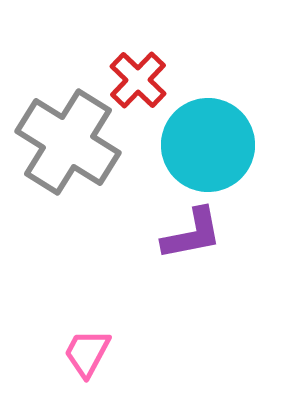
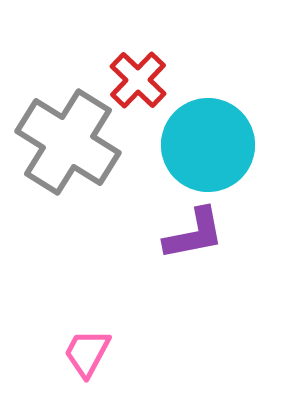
purple L-shape: moved 2 px right
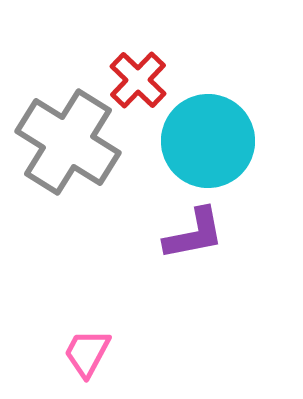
cyan circle: moved 4 px up
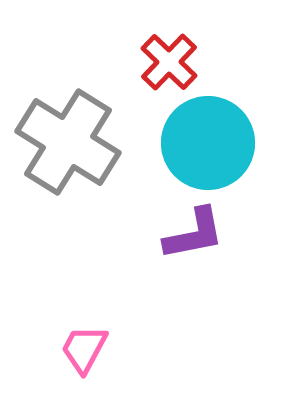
red cross: moved 31 px right, 18 px up
cyan circle: moved 2 px down
pink trapezoid: moved 3 px left, 4 px up
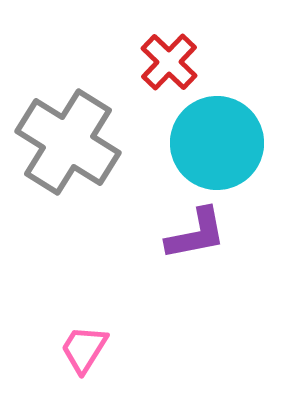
cyan circle: moved 9 px right
purple L-shape: moved 2 px right
pink trapezoid: rotated 4 degrees clockwise
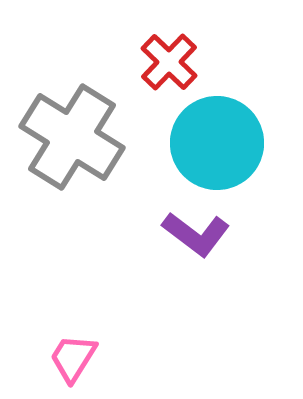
gray cross: moved 4 px right, 5 px up
purple L-shape: rotated 48 degrees clockwise
pink trapezoid: moved 11 px left, 9 px down
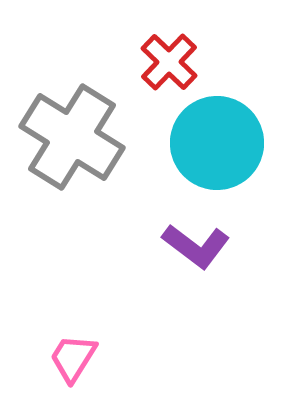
purple L-shape: moved 12 px down
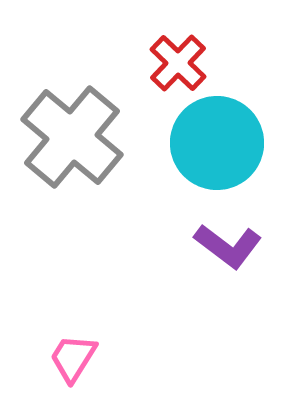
red cross: moved 9 px right, 1 px down
gray cross: rotated 8 degrees clockwise
purple L-shape: moved 32 px right
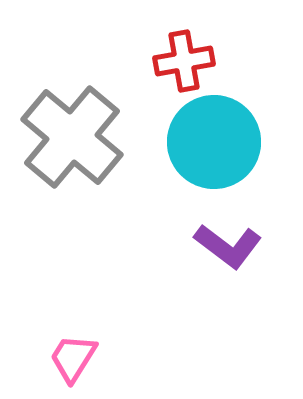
red cross: moved 6 px right, 2 px up; rotated 36 degrees clockwise
cyan circle: moved 3 px left, 1 px up
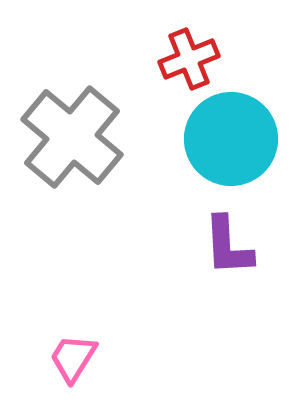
red cross: moved 5 px right, 2 px up; rotated 12 degrees counterclockwise
cyan circle: moved 17 px right, 3 px up
purple L-shape: rotated 50 degrees clockwise
